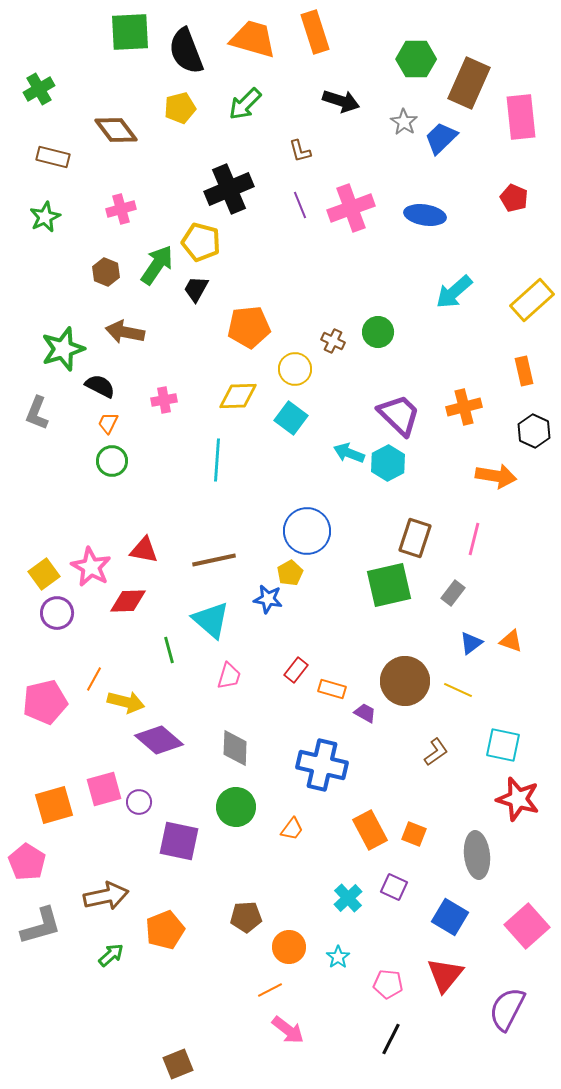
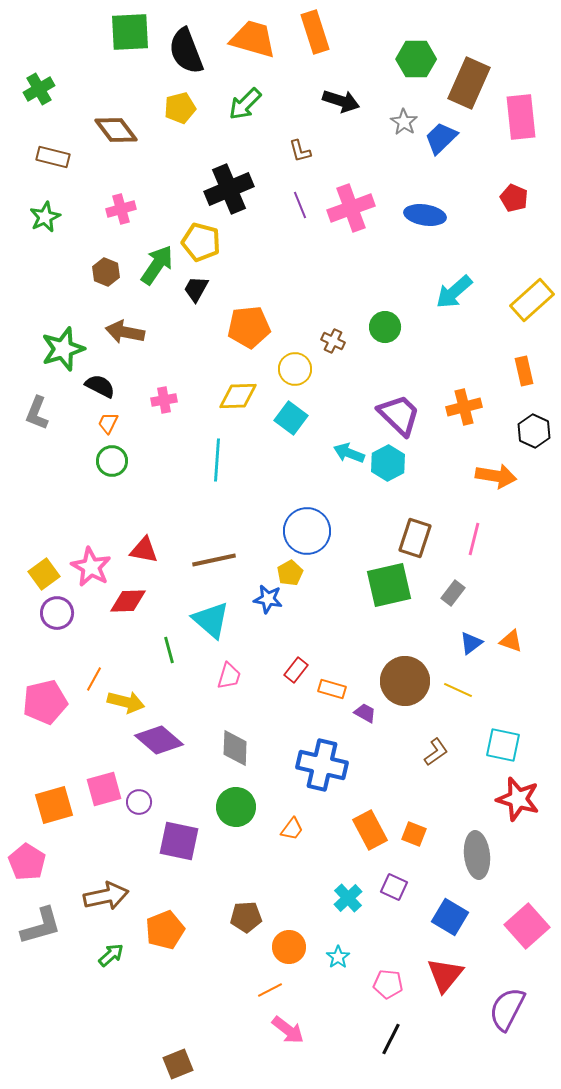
green circle at (378, 332): moved 7 px right, 5 px up
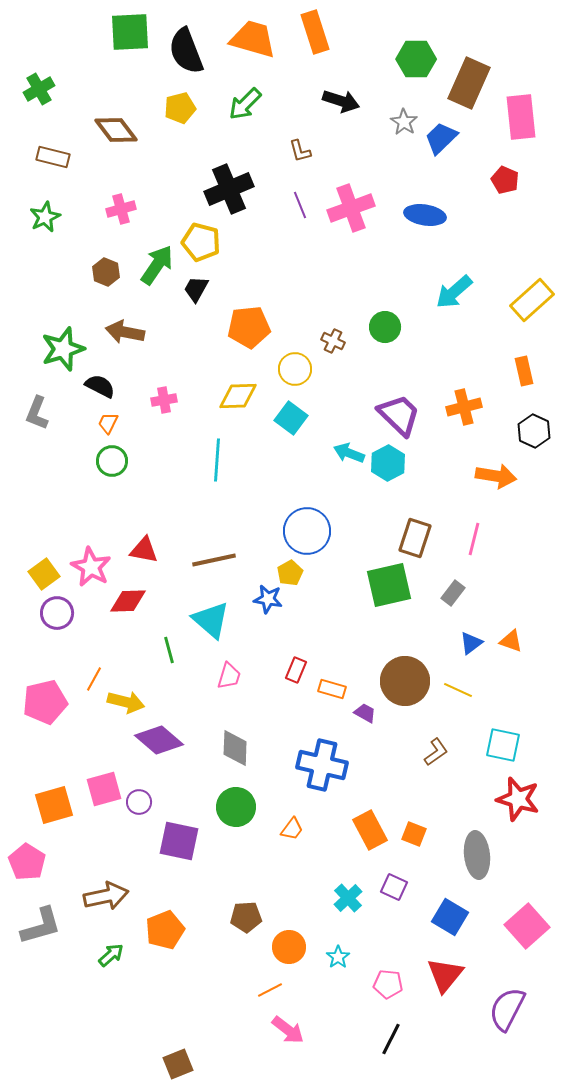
red pentagon at (514, 198): moved 9 px left, 18 px up
red rectangle at (296, 670): rotated 15 degrees counterclockwise
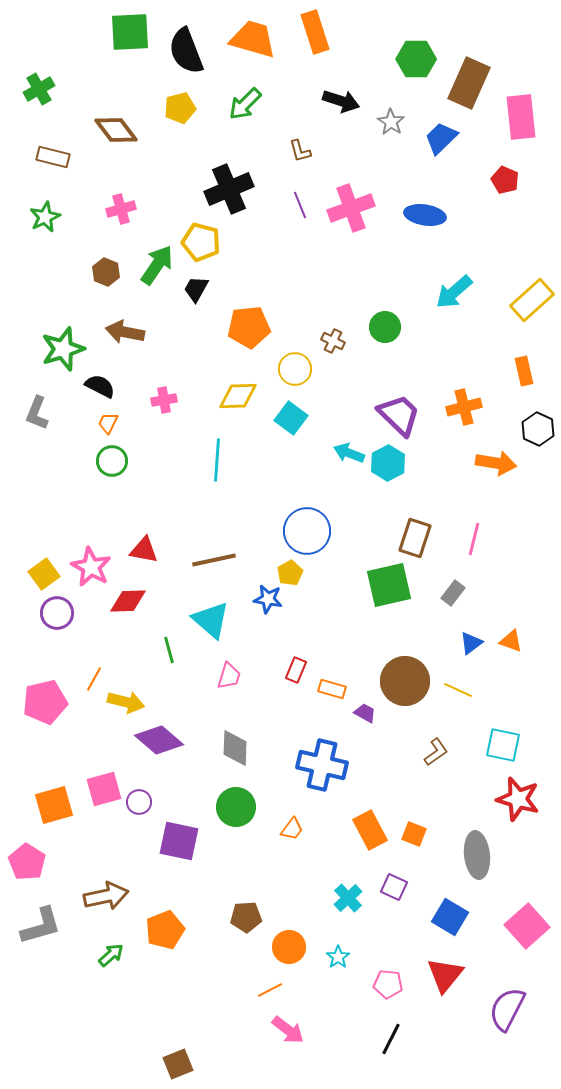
gray star at (404, 122): moved 13 px left
black hexagon at (534, 431): moved 4 px right, 2 px up
orange arrow at (496, 476): moved 13 px up
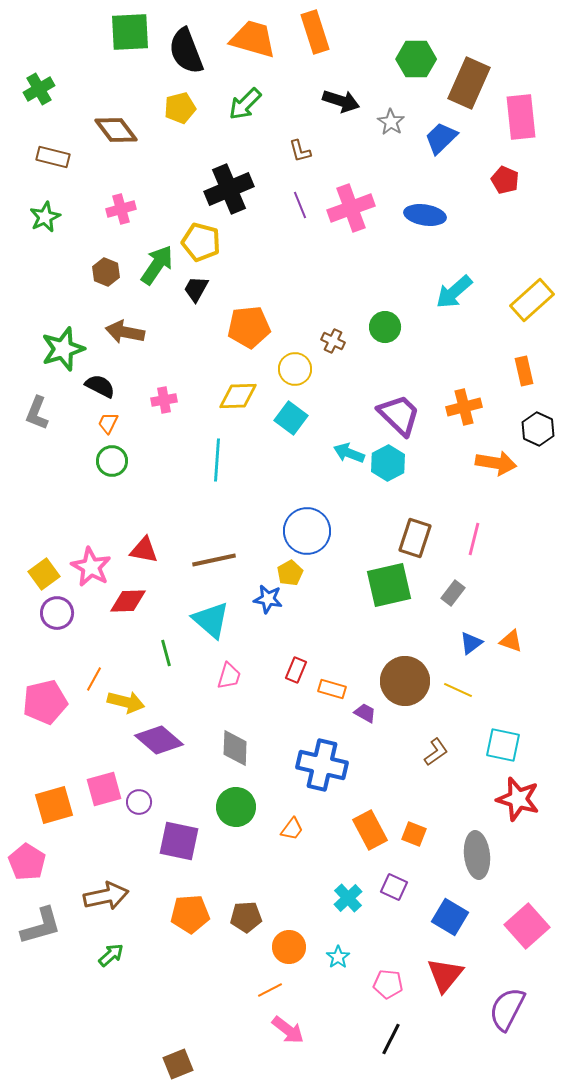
green line at (169, 650): moved 3 px left, 3 px down
orange pentagon at (165, 930): moved 25 px right, 16 px up; rotated 18 degrees clockwise
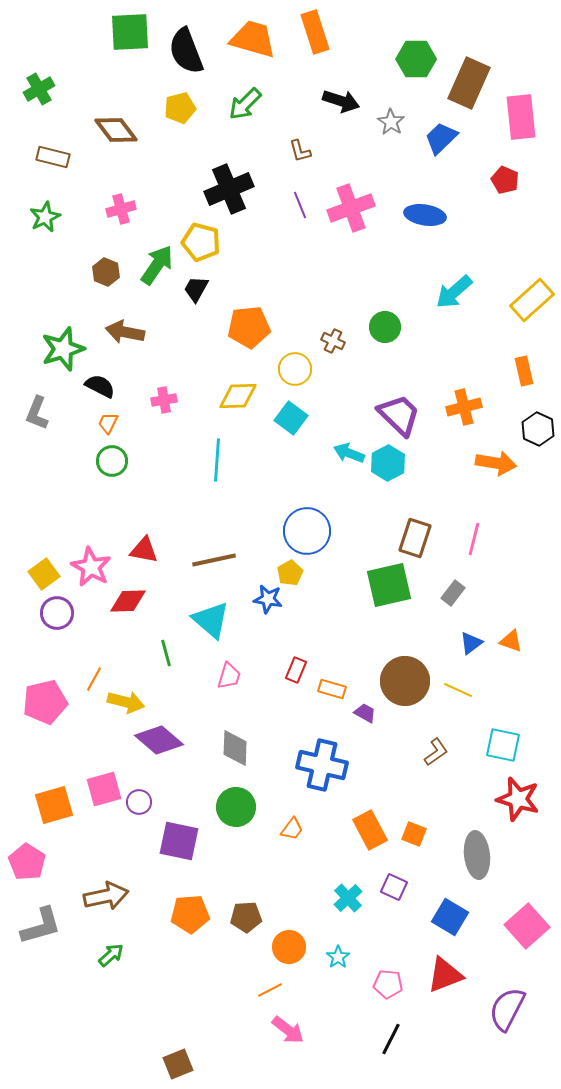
red triangle at (445, 975): rotated 30 degrees clockwise
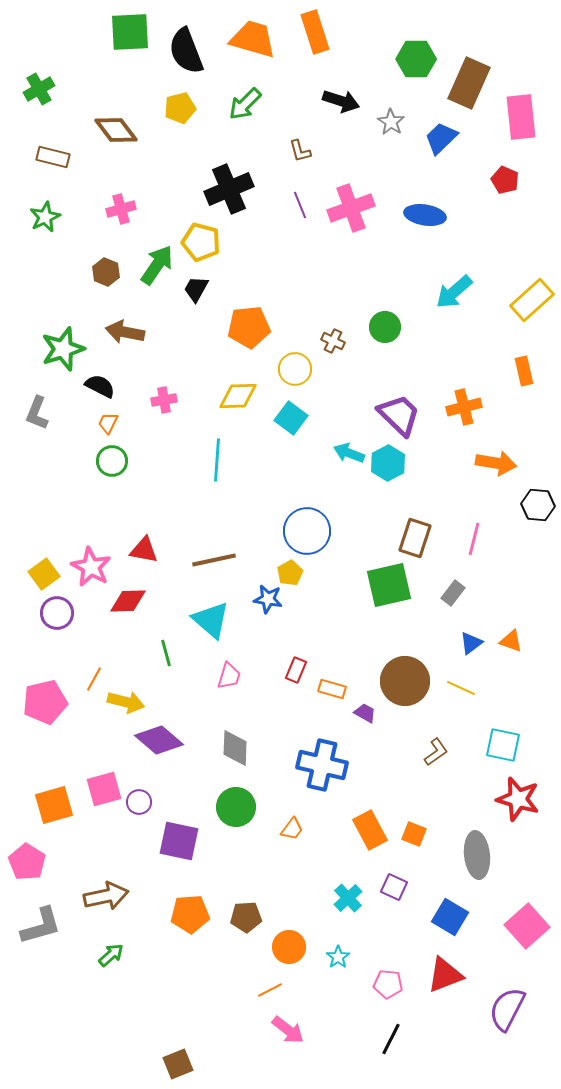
black hexagon at (538, 429): moved 76 px down; rotated 20 degrees counterclockwise
yellow line at (458, 690): moved 3 px right, 2 px up
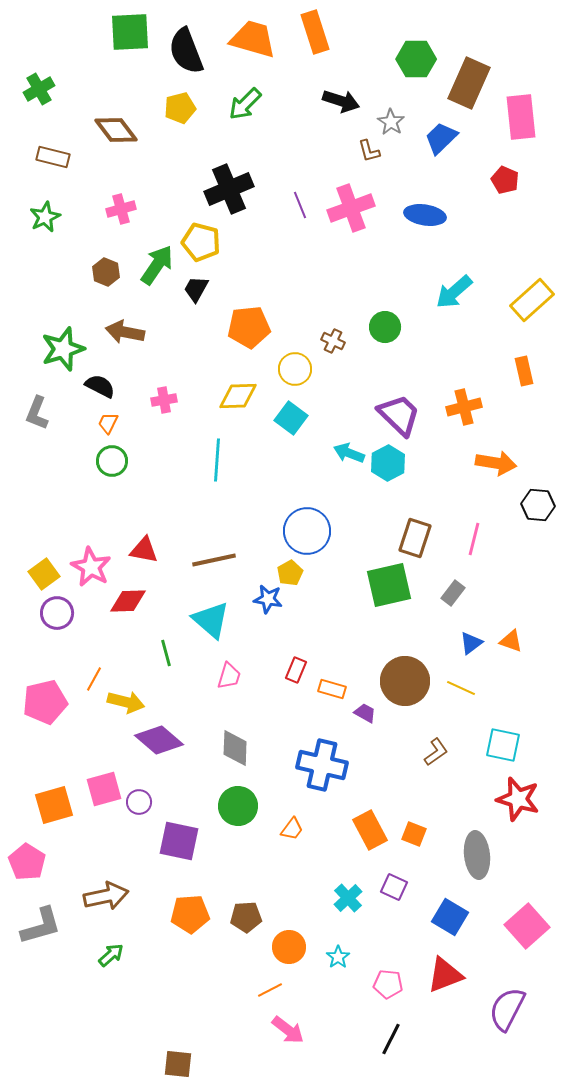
brown L-shape at (300, 151): moved 69 px right
green circle at (236, 807): moved 2 px right, 1 px up
brown square at (178, 1064): rotated 28 degrees clockwise
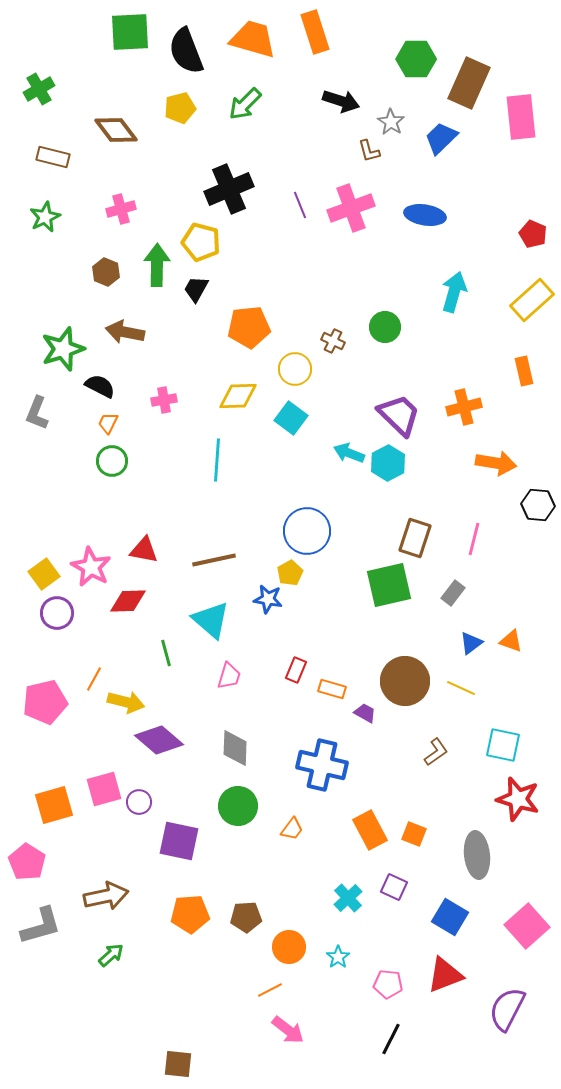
red pentagon at (505, 180): moved 28 px right, 54 px down
green arrow at (157, 265): rotated 33 degrees counterclockwise
cyan arrow at (454, 292): rotated 147 degrees clockwise
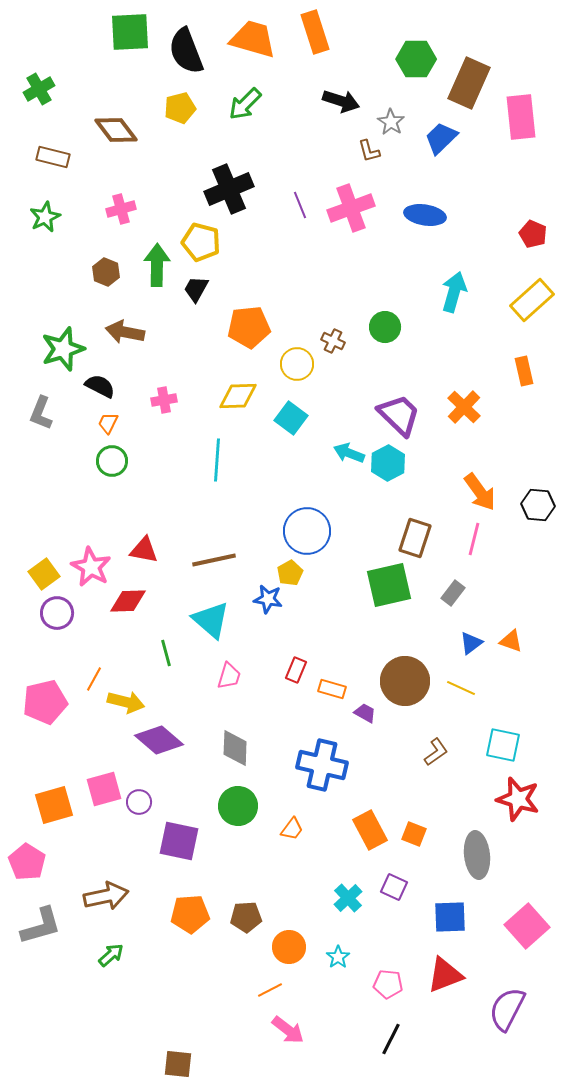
yellow circle at (295, 369): moved 2 px right, 5 px up
orange cross at (464, 407): rotated 32 degrees counterclockwise
gray L-shape at (37, 413): moved 4 px right
orange arrow at (496, 463): moved 16 px left, 29 px down; rotated 45 degrees clockwise
blue square at (450, 917): rotated 33 degrees counterclockwise
